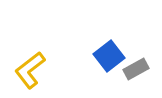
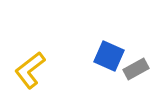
blue square: rotated 28 degrees counterclockwise
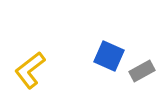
gray rectangle: moved 6 px right, 2 px down
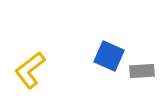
gray rectangle: rotated 25 degrees clockwise
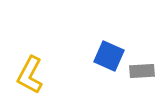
yellow L-shape: moved 5 px down; rotated 24 degrees counterclockwise
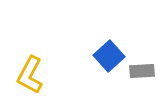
blue square: rotated 24 degrees clockwise
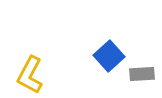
gray rectangle: moved 3 px down
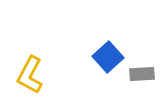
blue square: moved 1 px left, 1 px down
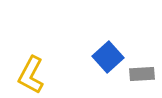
yellow L-shape: moved 1 px right
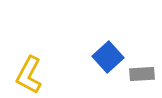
yellow L-shape: moved 2 px left
